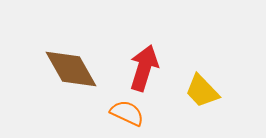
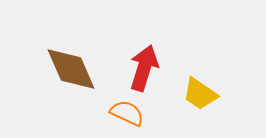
brown diamond: rotated 6 degrees clockwise
yellow trapezoid: moved 2 px left, 3 px down; rotated 12 degrees counterclockwise
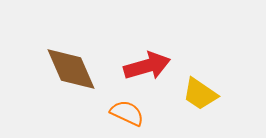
red arrow: moved 3 px right, 2 px up; rotated 57 degrees clockwise
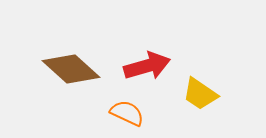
brown diamond: rotated 24 degrees counterclockwise
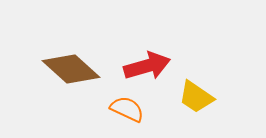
yellow trapezoid: moved 4 px left, 3 px down
orange semicircle: moved 4 px up
